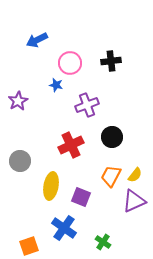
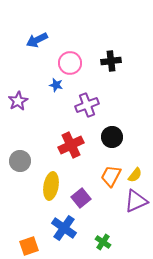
purple square: moved 1 px down; rotated 30 degrees clockwise
purple triangle: moved 2 px right
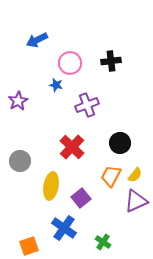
black circle: moved 8 px right, 6 px down
red cross: moved 1 px right, 2 px down; rotated 20 degrees counterclockwise
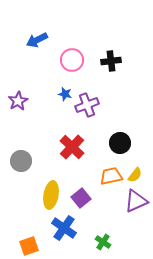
pink circle: moved 2 px right, 3 px up
blue star: moved 9 px right, 9 px down
gray circle: moved 1 px right
orange trapezoid: rotated 50 degrees clockwise
yellow ellipse: moved 9 px down
